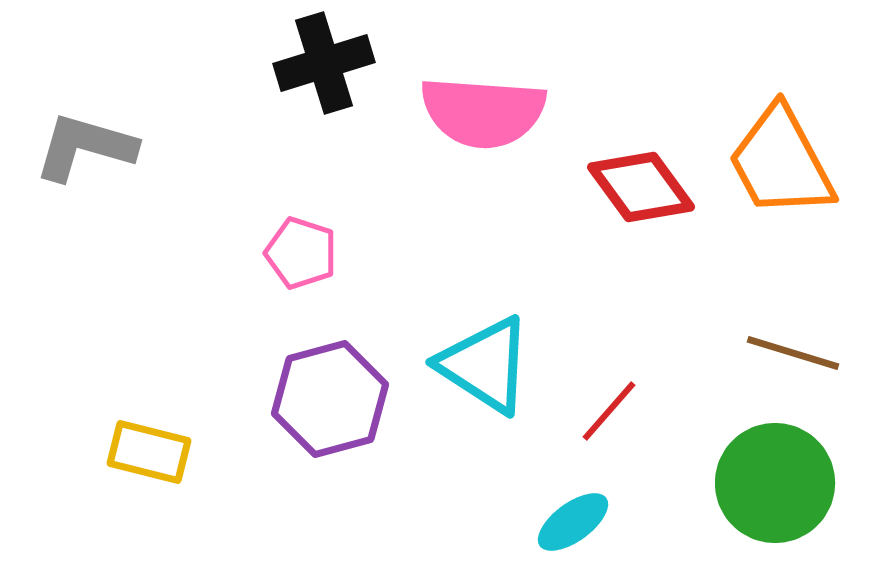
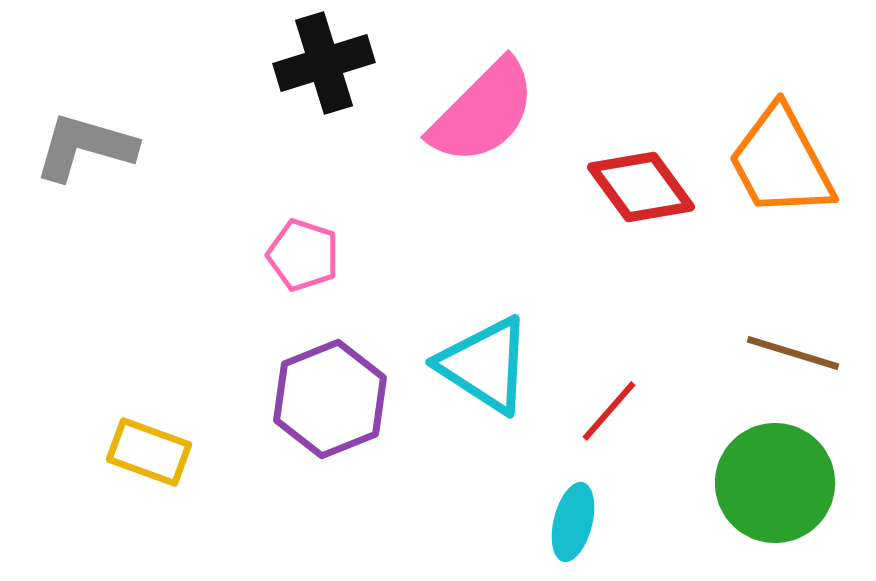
pink semicircle: rotated 49 degrees counterclockwise
pink pentagon: moved 2 px right, 2 px down
purple hexagon: rotated 7 degrees counterclockwise
yellow rectangle: rotated 6 degrees clockwise
cyan ellipse: rotated 40 degrees counterclockwise
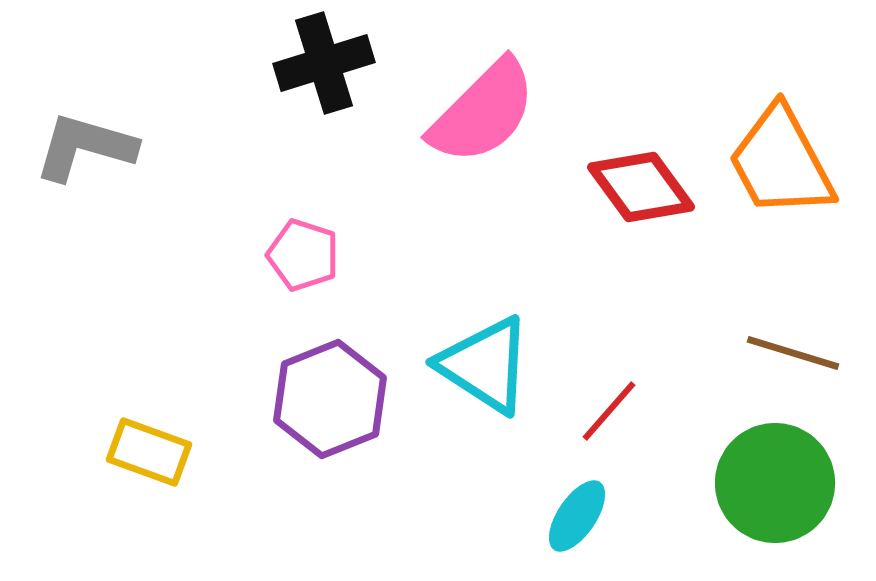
cyan ellipse: moved 4 px right, 6 px up; rotated 20 degrees clockwise
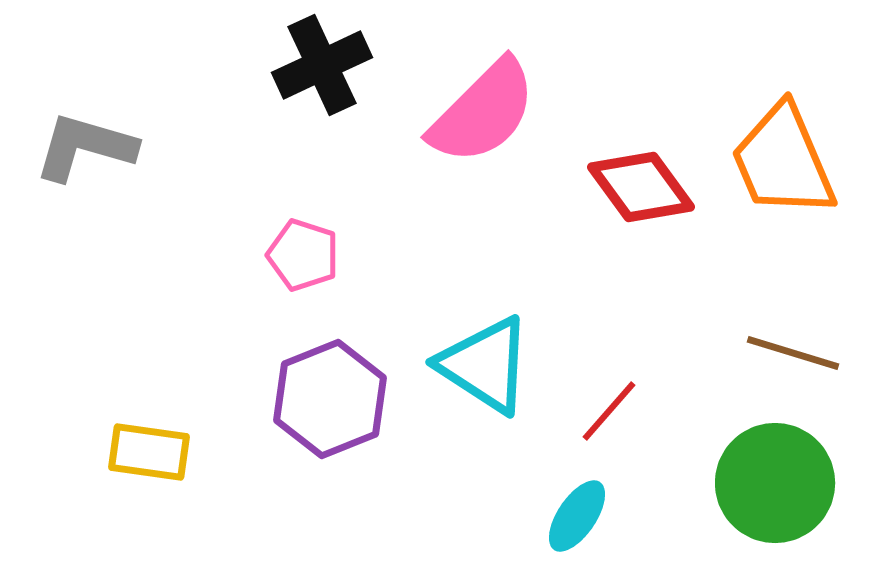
black cross: moved 2 px left, 2 px down; rotated 8 degrees counterclockwise
orange trapezoid: moved 2 px right, 1 px up; rotated 5 degrees clockwise
yellow rectangle: rotated 12 degrees counterclockwise
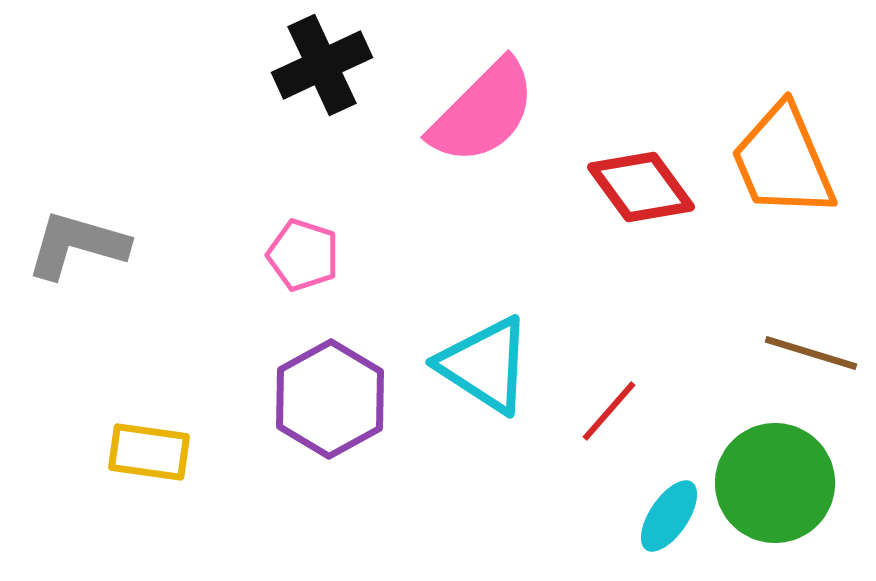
gray L-shape: moved 8 px left, 98 px down
brown line: moved 18 px right
purple hexagon: rotated 7 degrees counterclockwise
cyan ellipse: moved 92 px right
